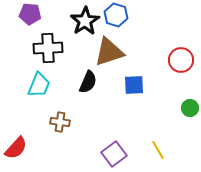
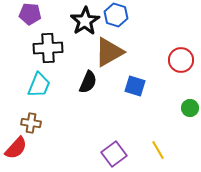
brown triangle: rotated 12 degrees counterclockwise
blue square: moved 1 px right, 1 px down; rotated 20 degrees clockwise
brown cross: moved 29 px left, 1 px down
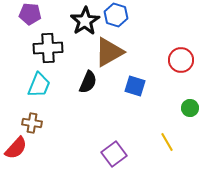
brown cross: moved 1 px right
yellow line: moved 9 px right, 8 px up
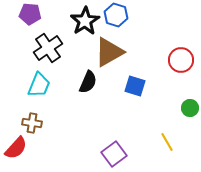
black cross: rotated 32 degrees counterclockwise
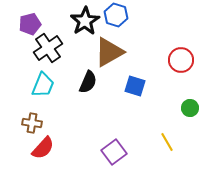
purple pentagon: moved 10 px down; rotated 20 degrees counterclockwise
cyan trapezoid: moved 4 px right
red semicircle: moved 27 px right
purple square: moved 2 px up
